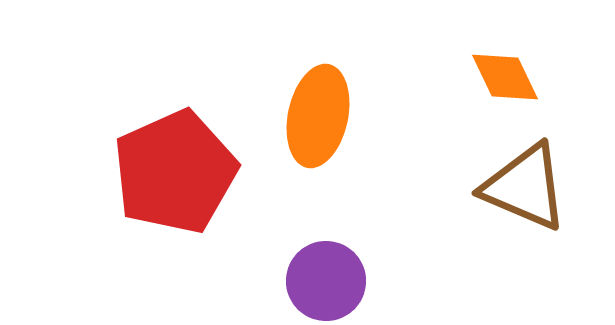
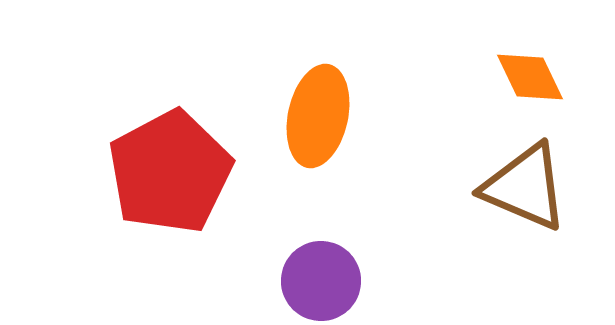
orange diamond: moved 25 px right
red pentagon: moved 5 px left; rotated 4 degrees counterclockwise
purple circle: moved 5 px left
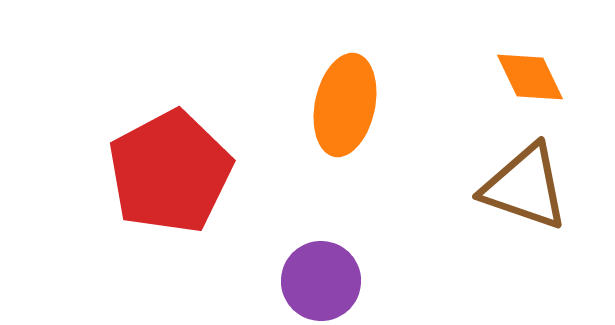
orange ellipse: moved 27 px right, 11 px up
brown triangle: rotated 4 degrees counterclockwise
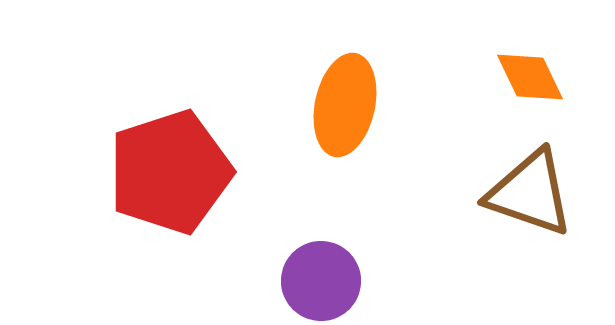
red pentagon: rotated 10 degrees clockwise
brown triangle: moved 5 px right, 6 px down
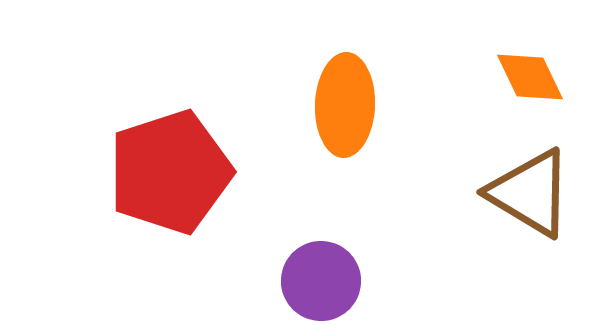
orange ellipse: rotated 10 degrees counterclockwise
brown triangle: rotated 12 degrees clockwise
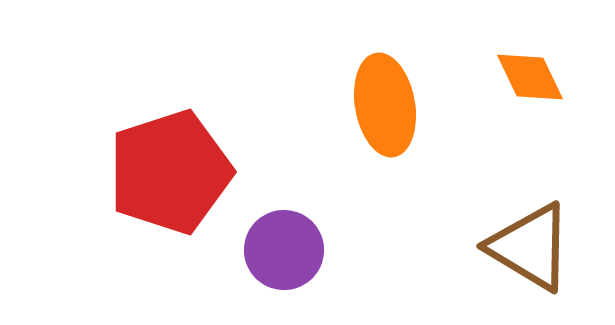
orange ellipse: moved 40 px right; rotated 12 degrees counterclockwise
brown triangle: moved 54 px down
purple circle: moved 37 px left, 31 px up
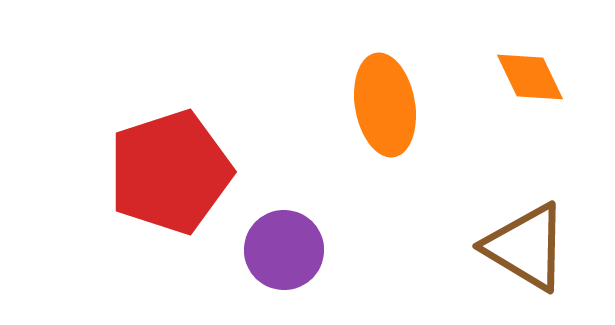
brown triangle: moved 4 px left
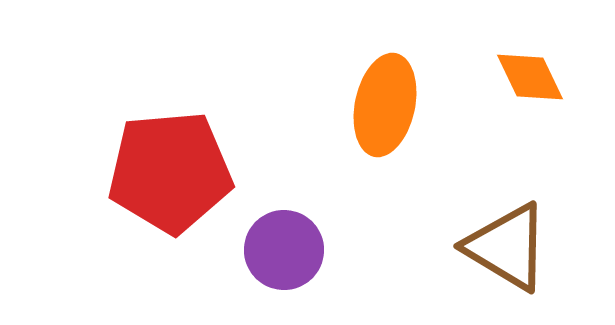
orange ellipse: rotated 22 degrees clockwise
red pentagon: rotated 13 degrees clockwise
brown triangle: moved 19 px left
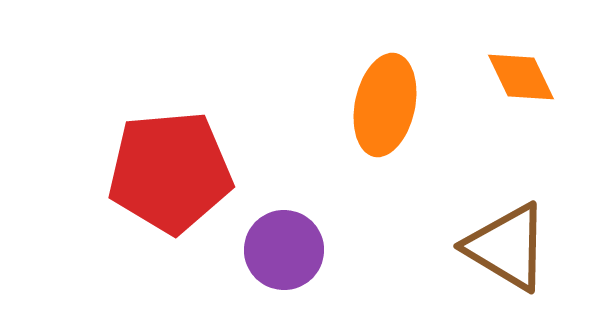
orange diamond: moved 9 px left
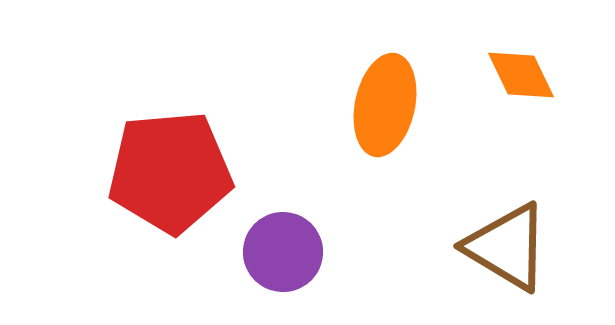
orange diamond: moved 2 px up
purple circle: moved 1 px left, 2 px down
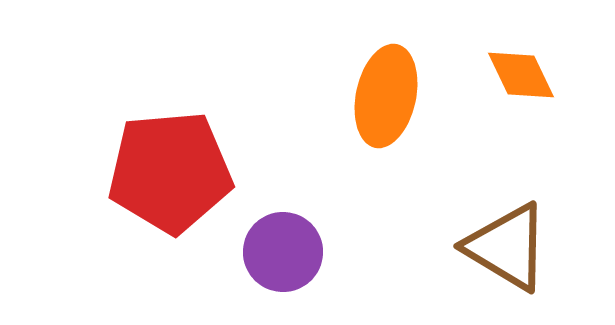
orange ellipse: moved 1 px right, 9 px up
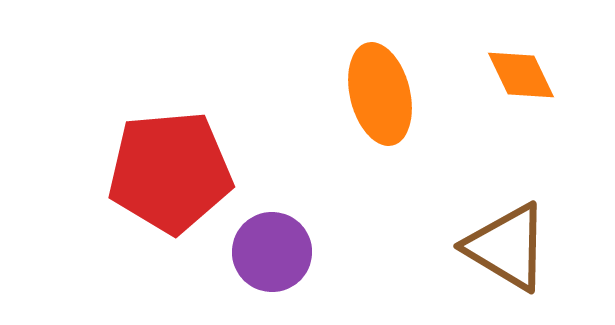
orange ellipse: moved 6 px left, 2 px up; rotated 26 degrees counterclockwise
purple circle: moved 11 px left
